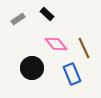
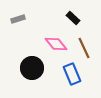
black rectangle: moved 26 px right, 4 px down
gray rectangle: rotated 16 degrees clockwise
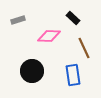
gray rectangle: moved 1 px down
pink diamond: moved 7 px left, 8 px up; rotated 50 degrees counterclockwise
black circle: moved 3 px down
blue rectangle: moved 1 px right, 1 px down; rotated 15 degrees clockwise
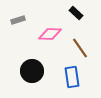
black rectangle: moved 3 px right, 5 px up
pink diamond: moved 1 px right, 2 px up
brown line: moved 4 px left; rotated 10 degrees counterclockwise
blue rectangle: moved 1 px left, 2 px down
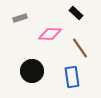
gray rectangle: moved 2 px right, 2 px up
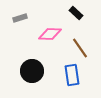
blue rectangle: moved 2 px up
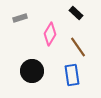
pink diamond: rotated 60 degrees counterclockwise
brown line: moved 2 px left, 1 px up
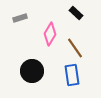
brown line: moved 3 px left, 1 px down
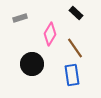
black circle: moved 7 px up
